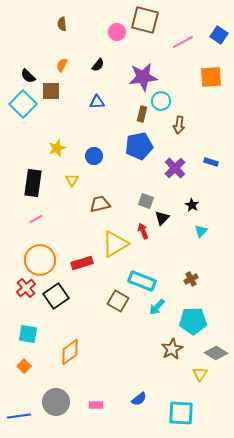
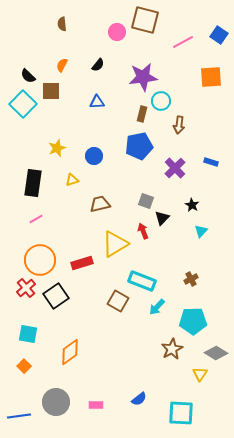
yellow triangle at (72, 180): rotated 40 degrees clockwise
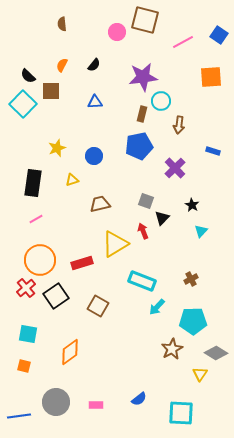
black semicircle at (98, 65): moved 4 px left
blue triangle at (97, 102): moved 2 px left
blue rectangle at (211, 162): moved 2 px right, 11 px up
brown square at (118, 301): moved 20 px left, 5 px down
orange square at (24, 366): rotated 32 degrees counterclockwise
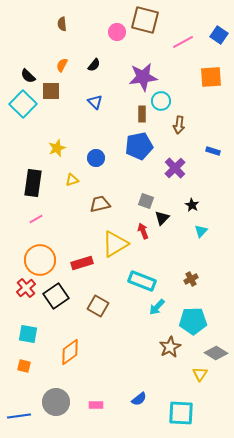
blue triangle at (95, 102): rotated 49 degrees clockwise
brown rectangle at (142, 114): rotated 14 degrees counterclockwise
blue circle at (94, 156): moved 2 px right, 2 px down
brown star at (172, 349): moved 2 px left, 2 px up
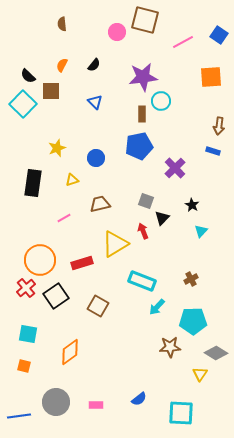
brown arrow at (179, 125): moved 40 px right, 1 px down
pink line at (36, 219): moved 28 px right, 1 px up
brown star at (170, 347): rotated 25 degrees clockwise
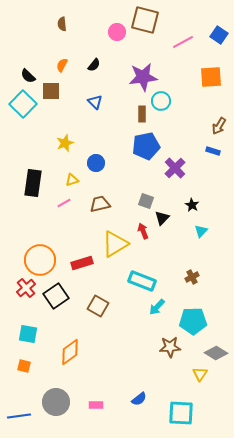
brown arrow at (219, 126): rotated 24 degrees clockwise
blue pentagon at (139, 146): moved 7 px right
yellow star at (57, 148): moved 8 px right, 5 px up
blue circle at (96, 158): moved 5 px down
pink line at (64, 218): moved 15 px up
brown cross at (191, 279): moved 1 px right, 2 px up
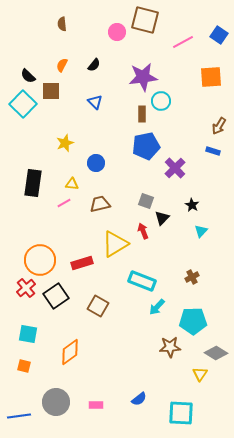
yellow triangle at (72, 180): moved 4 px down; rotated 24 degrees clockwise
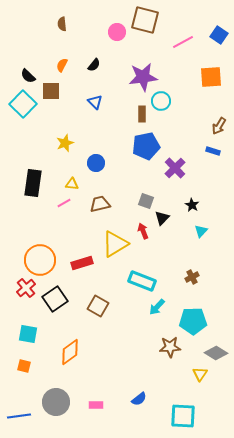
black square at (56, 296): moved 1 px left, 3 px down
cyan square at (181, 413): moved 2 px right, 3 px down
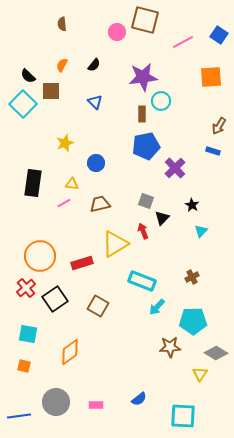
orange circle at (40, 260): moved 4 px up
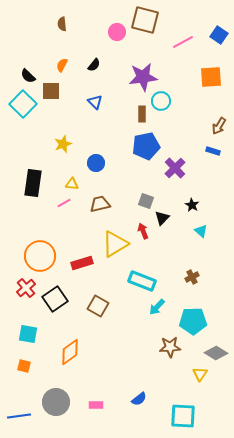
yellow star at (65, 143): moved 2 px left, 1 px down
cyan triangle at (201, 231): rotated 32 degrees counterclockwise
